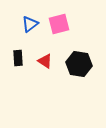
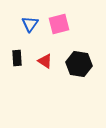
blue triangle: rotated 18 degrees counterclockwise
black rectangle: moved 1 px left
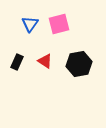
black rectangle: moved 4 px down; rotated 28 degrees clockwise
black hexagon: rotated 20 degrees counterclockwise
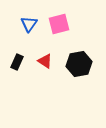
blue triangle: moved 1 px left
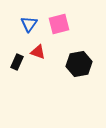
red triangle: moved 7 px left, 9 px up; rotated 14 degrees counterclockwise
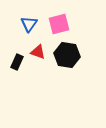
black hexagon: moved 12 px left, 9 px up; rotated 20 degrees clockwise
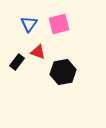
black hexagon: moved 4 px left, 17 px down; rotated 20 degrees counterclockwise
black rectangle: rotated 14 degrees clockwise
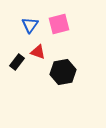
blue triangle: moved 1 px right, 1 px down
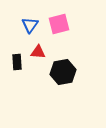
red triangle: rotated 14 degrees counterclockwise
black rectangle: rotated 42 degrees counterclockwise
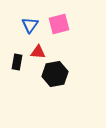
black rectangle: rotated 14 degrees clockwise
black hexagon: moved 8 px left, 2 px down
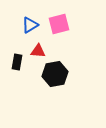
blue triangle: rotated 24 degrees clockwise
red triangle: moved 1 px up
